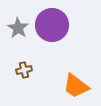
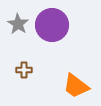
gray star: moved 4 px up
brown cross: rotated 14 degrees clockwise
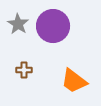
purple circle: moved 1 px right, 1 px down
orange trapezoid: moved 2 px left, 5 px up
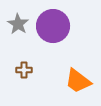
orange trapezoid: moved 4 px right
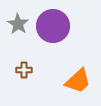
orange trapezoid: rotated 80 degrees counterclockwise
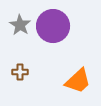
gray star: moved 2 px right, 1 px down
brown cross: moved 4 px left, 2 px down
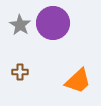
purple circle: moved 3 px up
